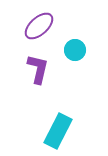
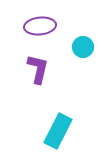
purple ellipse: moved 1 px right; rotated 36 degrees clockwise
cyan circle: moved 8 px right, 3 px up
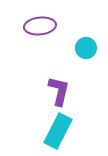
cyan circle: moved 3 px right, 1 px down
purple L-shape: moved 21 px right, 22 px down
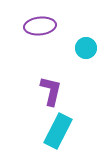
purple L-shape: moved 8 px left
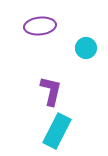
cyan rectangle: moved 1 px left
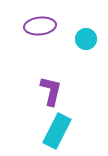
cyan circle: moved 9 px up
